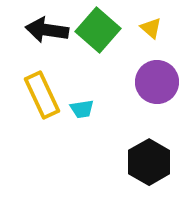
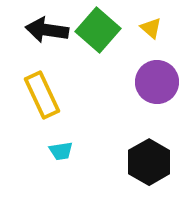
cyan trapezoid: moved 21 px left, 42 px down
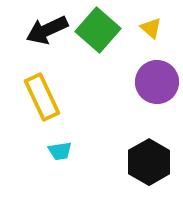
black arrow: rotated 33 degrees counterclockwise
yellow rectangle: moved 2 px down
cyan trapezoid: moved 1 px left
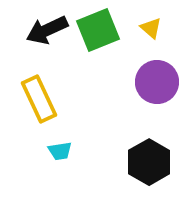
green square: rotated 27 degrees clockwise
yellow rectangle: moved 3 px left, 2 px down
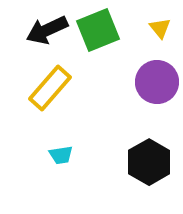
yellow triangle: moved 9 px right; rotated 10 degrees clockwise
yellow rectangle: moved 11 px right, 11 px up; rotated 66 degrees clockwise
cyan trapezoid: moved 1 px right, 4 px down
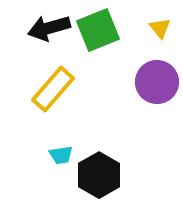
black arrow: moved 2 px right, 2 px up; rotated 9 degrees clockwise
yellow rectangle: moved 3 px right, 1 px down
black hexagon: moved 50 px left, 13 px down
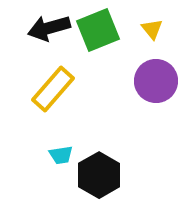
yellow triangle: moved 8 px left, 1 px down
purple circle: moved 1 px left, 1 px up
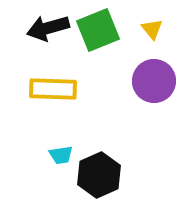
black arrow: moved 1 px left
purple circle: moved 2 px left
yellow rectangle: rotated 51 degrees clockwise
black hexagon: rotated 6 degrees clockwise
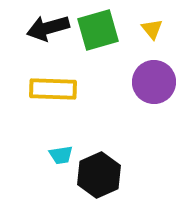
green square: rotated 6 degrees clockwise
purple circle: moved 1 px down
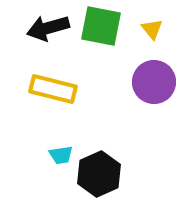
green square: moved 3 px right, 4 px up; rotated 27 degrees clockwise
yellow rectangle: rotated 12 degrees clockwise
black hexagon: moved 1 px up
